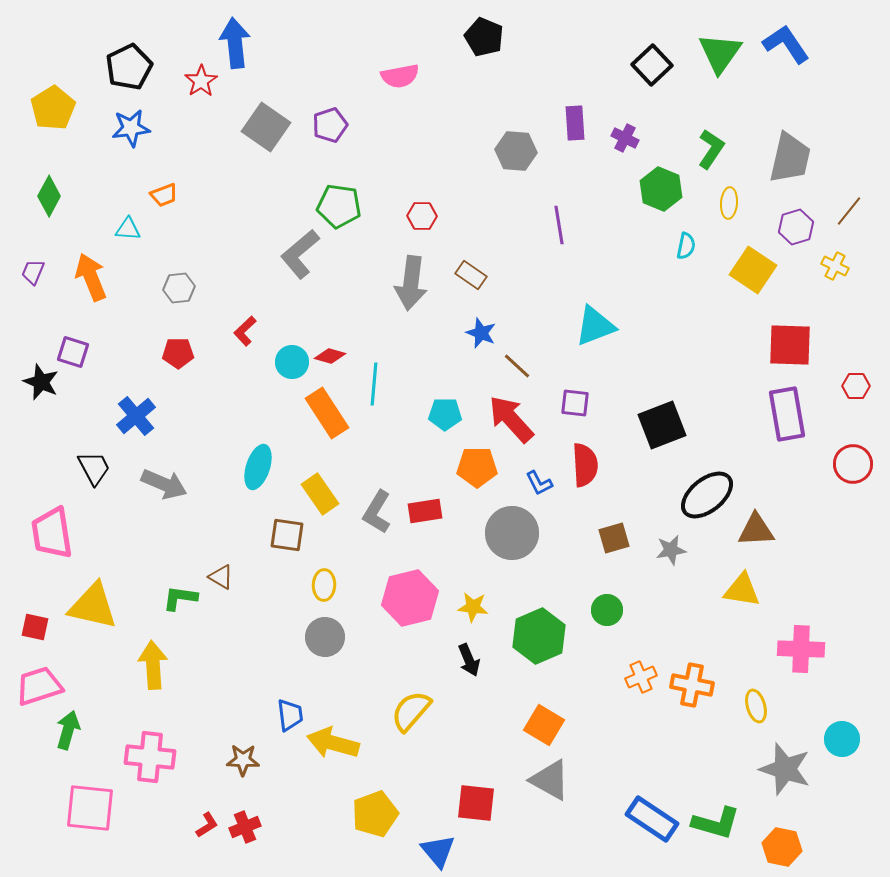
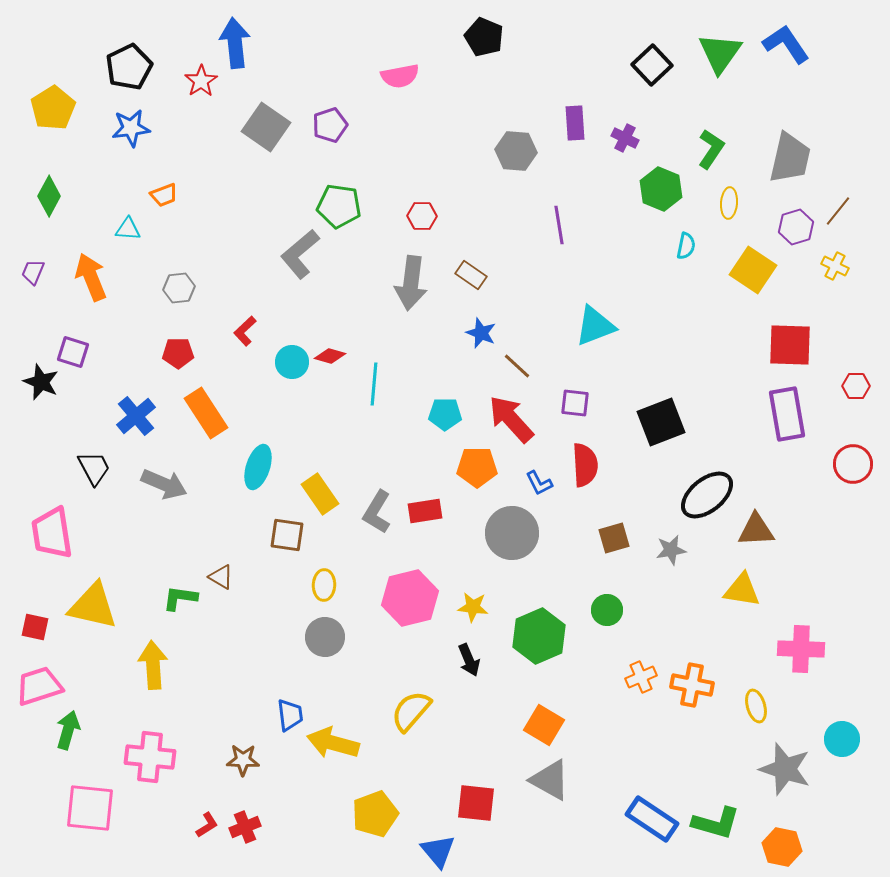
brown line at (849, 211): moved 11 px left
orange rectangle at (327, 413): moved 121 px left
black square at (662, 425): moved 1 px left, 3 px up
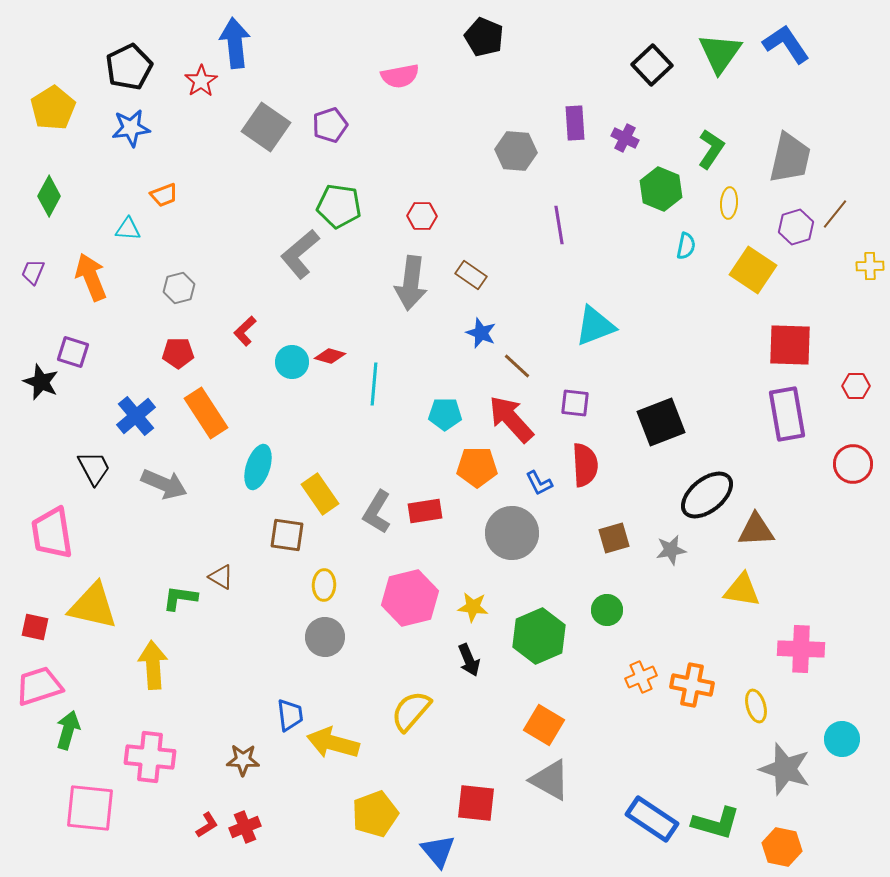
brown line at (838, 211): moved 3 px left, 3 px down
yellow cross at (835, 266): moved 35 px right; rotated 28 degrees counterclockwise
gray hexagon at (179, 288): rotated 8 degrees counterclockwise
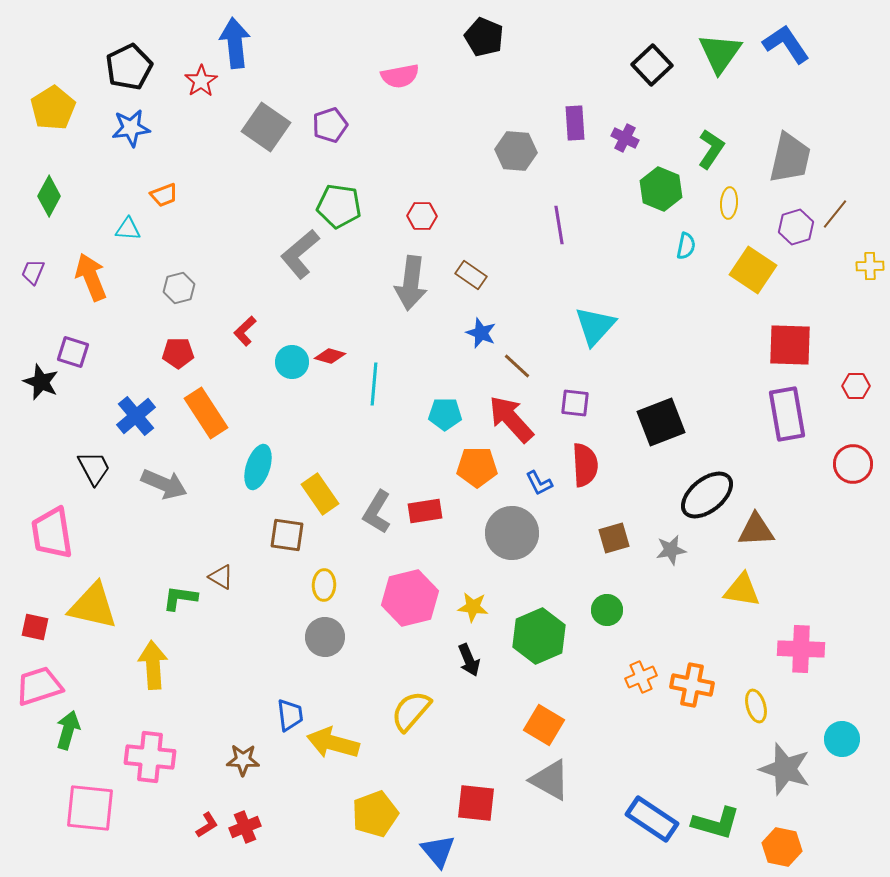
cyan triangle at (595, 326): rotated 27 degrees counterclockwise
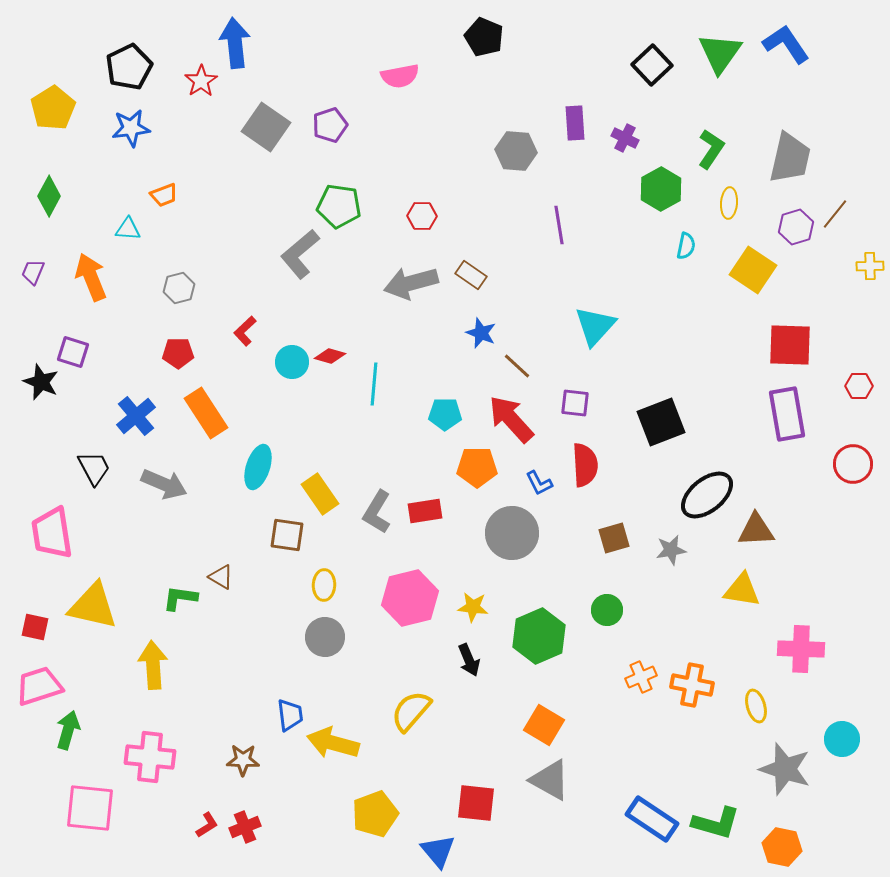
green hexagon at (661, 189): rotated 9 degrees clockwise
gray arrow at (411, 283): rotated 68 degrees clockwise
red hexagon at (856, 386): moved 3 px right
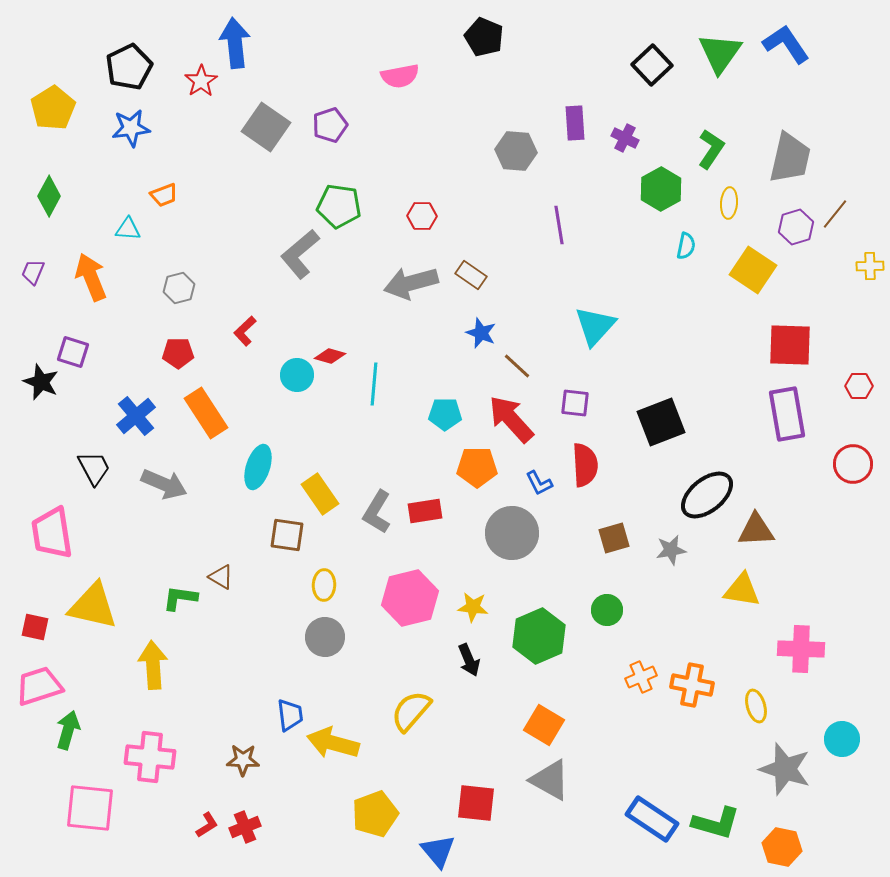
cyan circle at (292, 362): moved 5 px right, 13 px down
